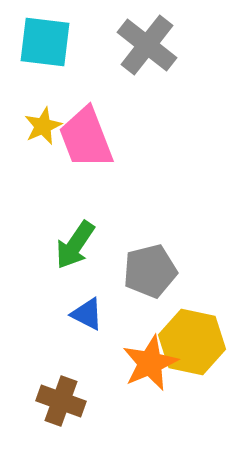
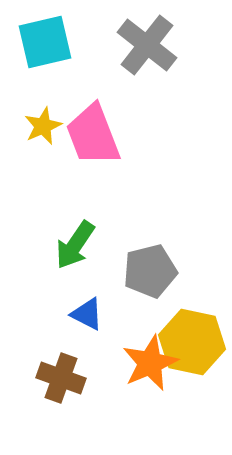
cyan square: rotated 20 degrees counterclockwise
pink trapezoid: moved 7 px right, 3 px up
brown cross: moved 23 px up
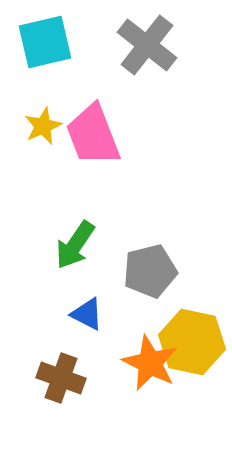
orange star: rotated 22 degrees counterclockwise
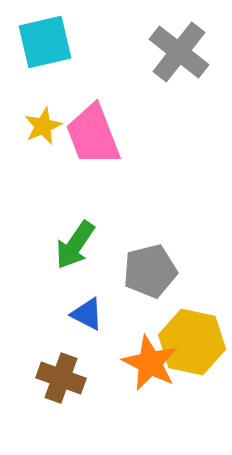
gray cross: moved 32 px right, 7 px down
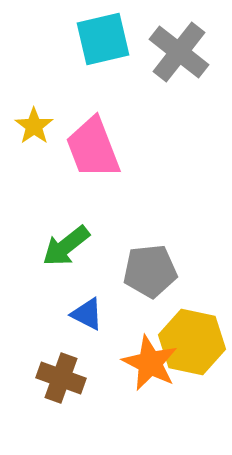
cyan square: moved 58 px right, 3 px up
yellow star: moved 9 px left; rotated 12 degrees counterclockwise
pink trapezoid: moved 13 px down
green arrow: moved 9 px left, 1 px down; rotated 18 degrees clockwise
gray pentagon: rotated 8 degrees clockwise
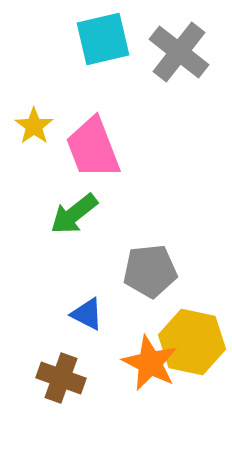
green arrow: moved 8 px right, 32 px up
